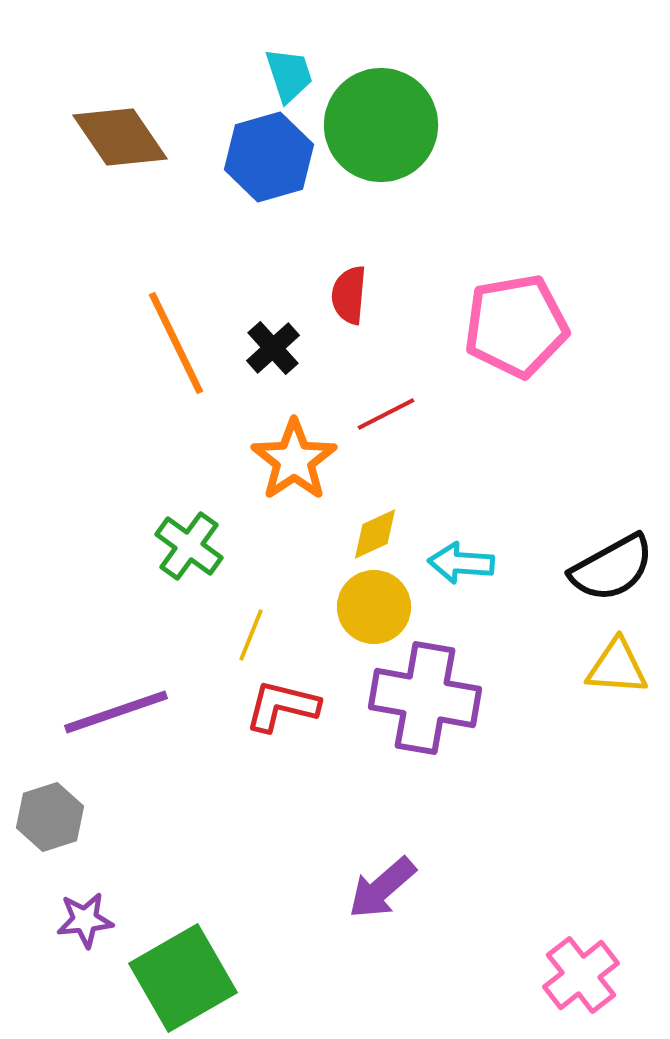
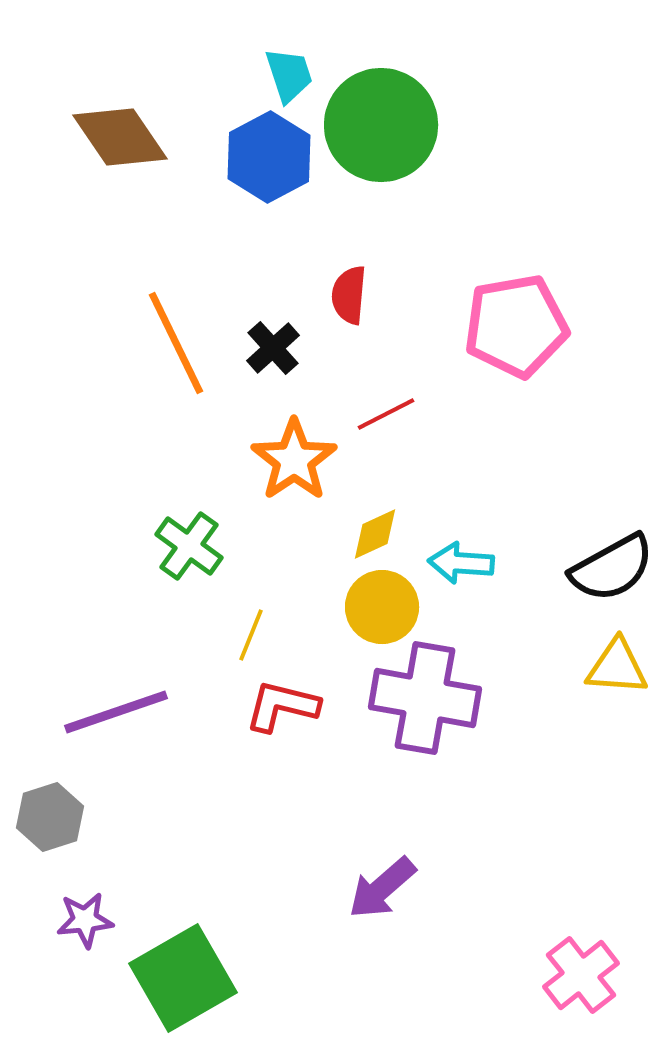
blue hexagon: rotated 12 degrees counterclockwise
yellow circle: moved 8 px right
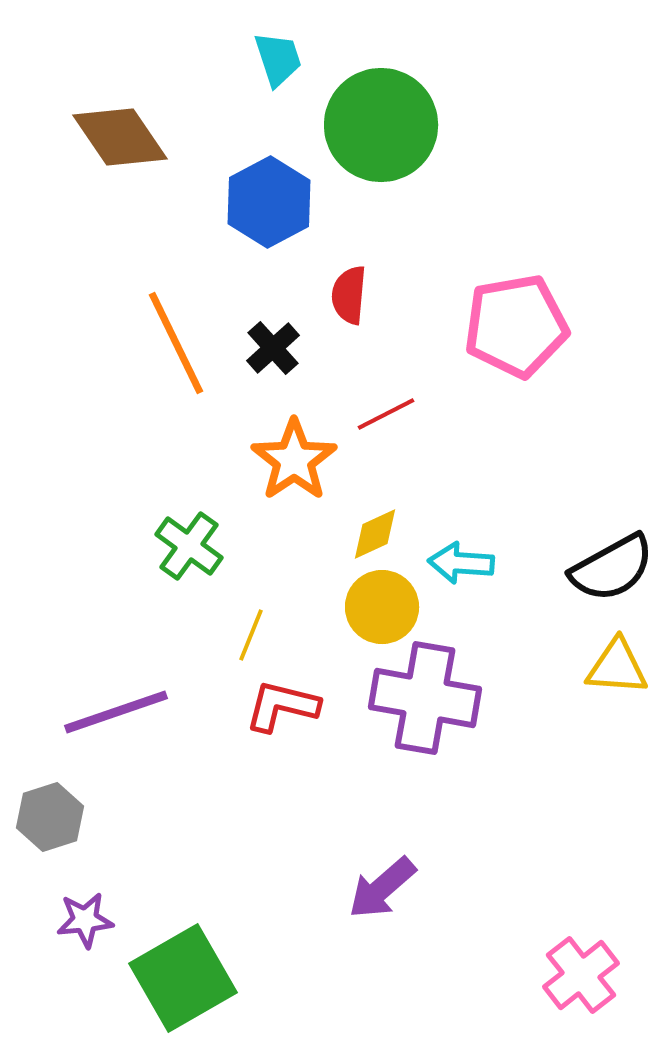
cyan trapezoid: moved 11 px left, 16 px up
blue hexagon: moved 45 px down
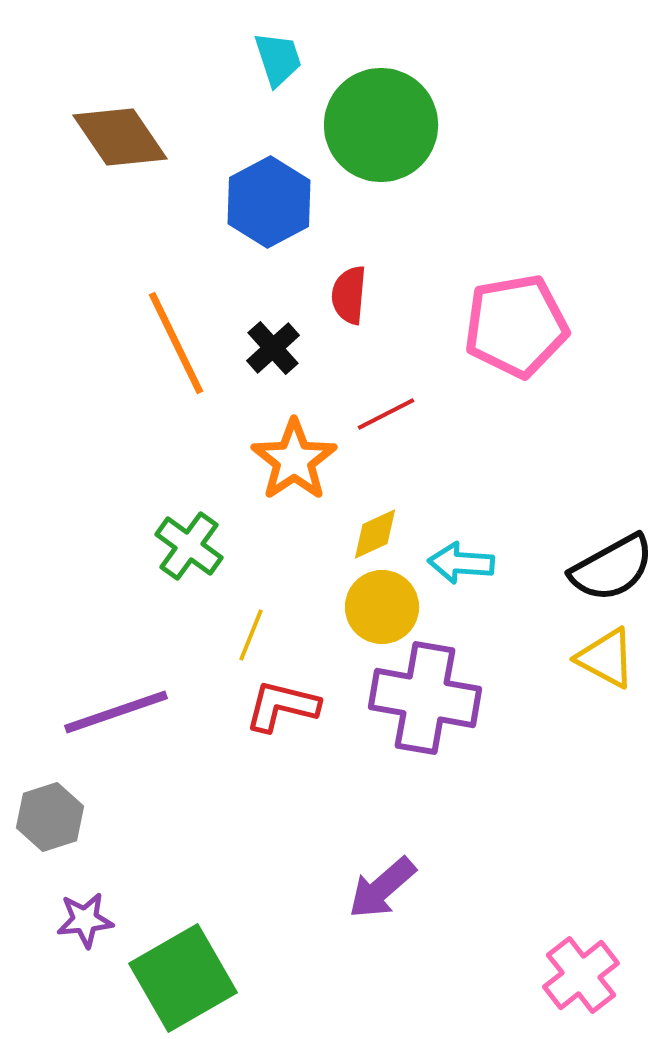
yellow triangle: moved 11 px left, 9 px up; rotated 24 degrees clockwise
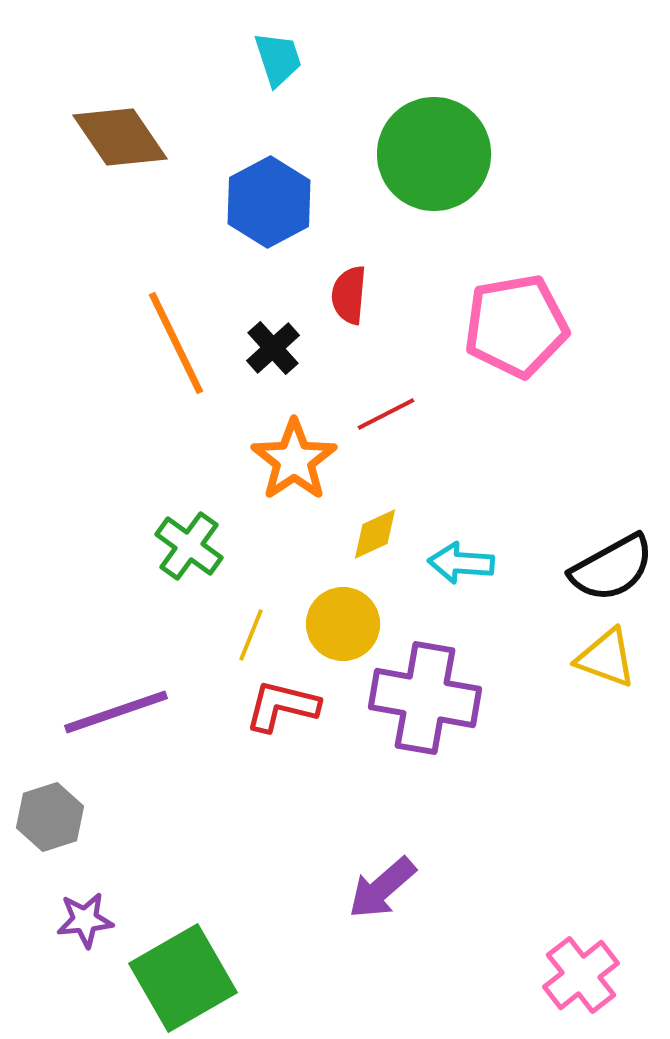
green circle: moved 53 px right, 29 px down
yellow circle: moved 39 px left, 17 px down
yellow triangle: rotated 8 degrees counterclockwise
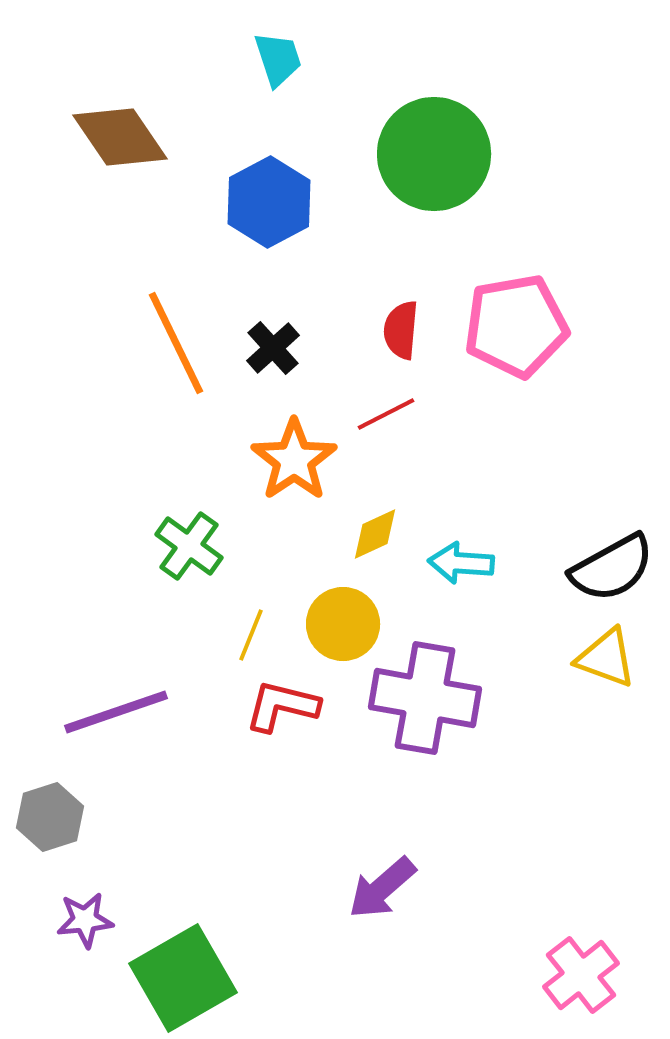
red semicircle: moved 52 px right, 35 px down
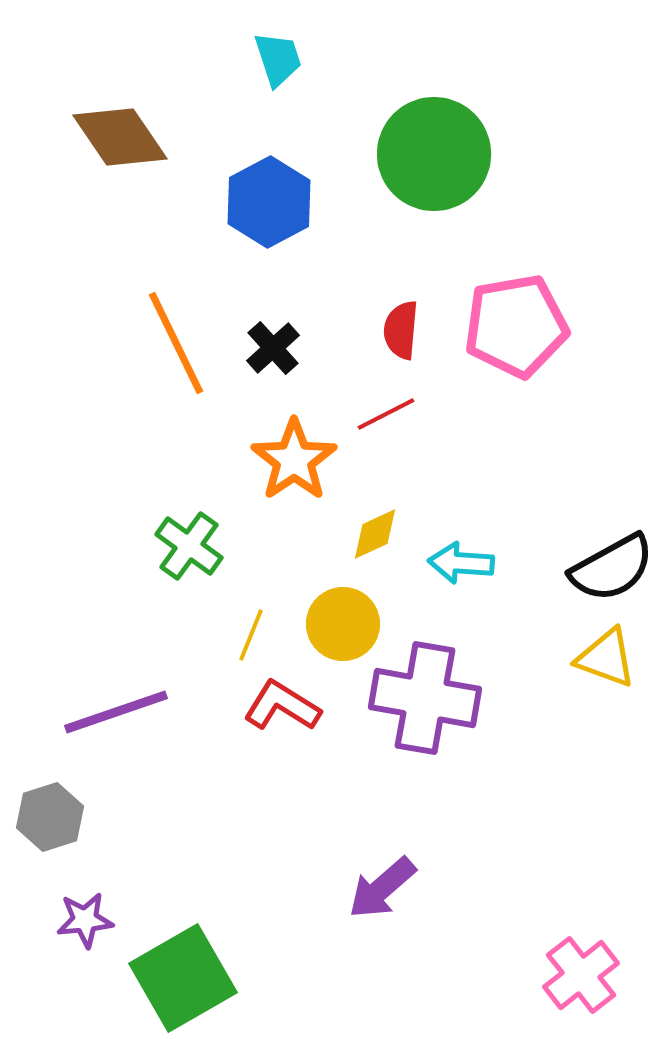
red L-shape: rotated 18 degrees clockwise
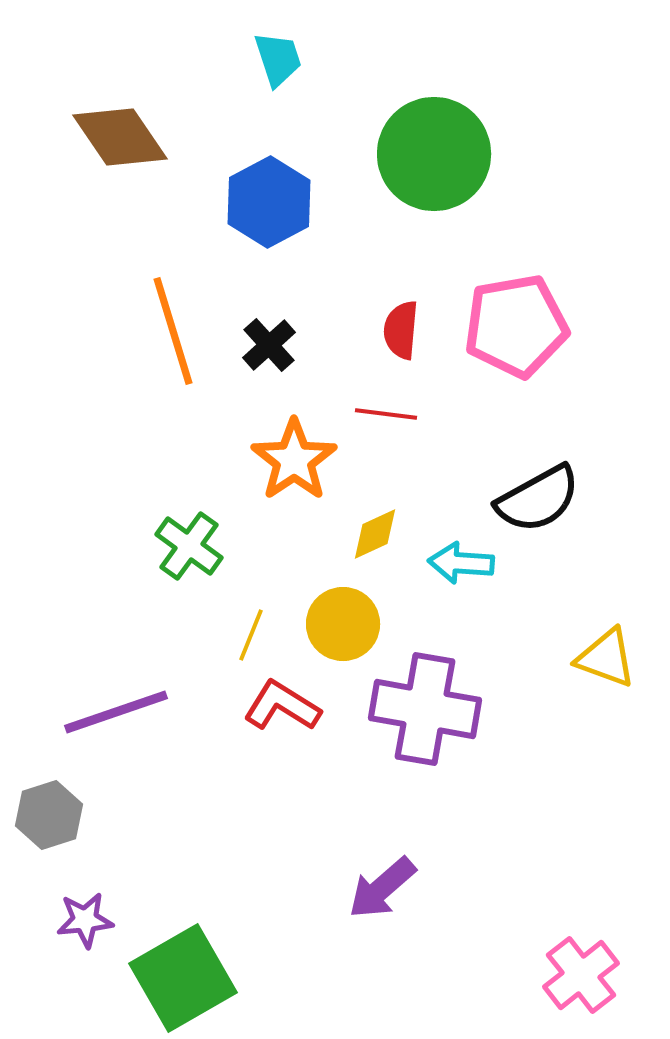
orange line: moved 3 px left, 12 px up; rotated 9 degrees clockwise
black cross: moved 4 px left, 3 px up
red line: rotated 34 degrees clockwise
black semicircle: moved 74 px left, 69 px up
purple cross: moved 11 px down
gray hexagon: moved 1 px left, 2 px up
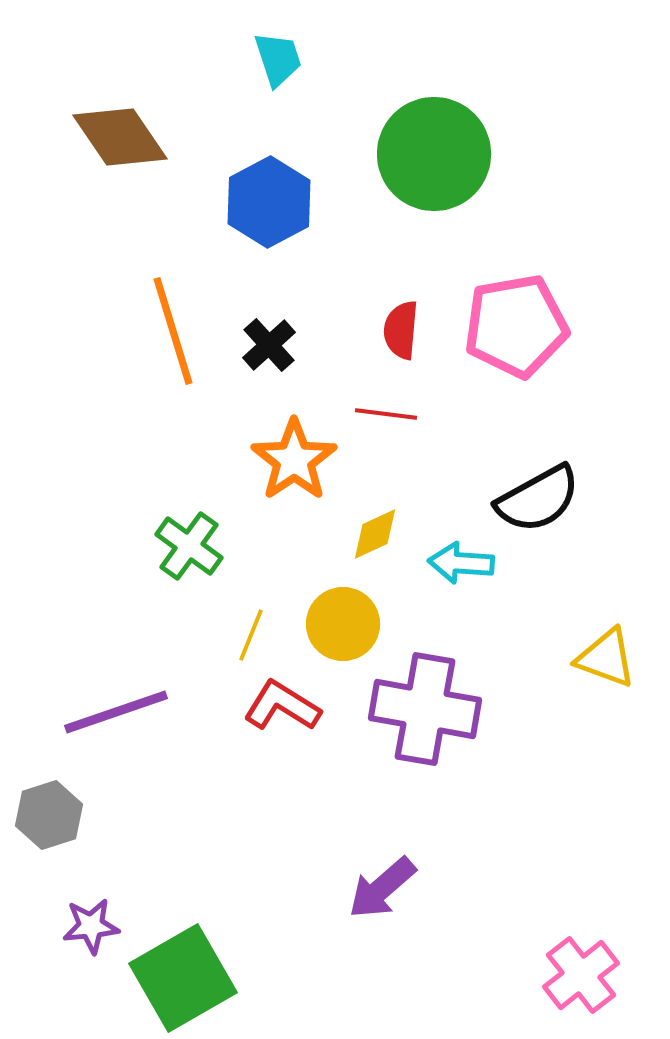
purple star: moved 6 px right, 6 px down
